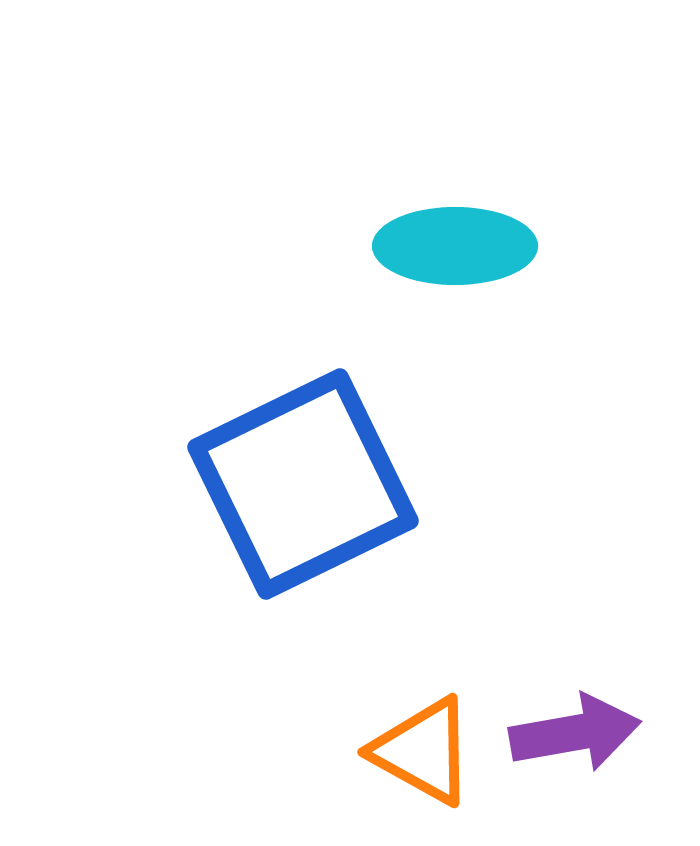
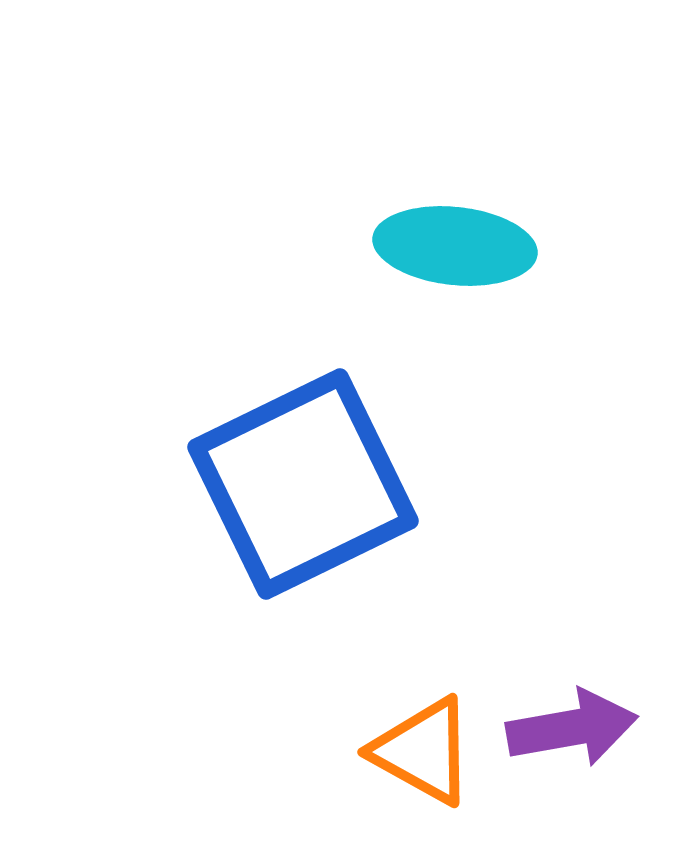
cyan ellipse: rotated 6 degrees clockwise
purple arrow: moved 3 px left, 5 px up
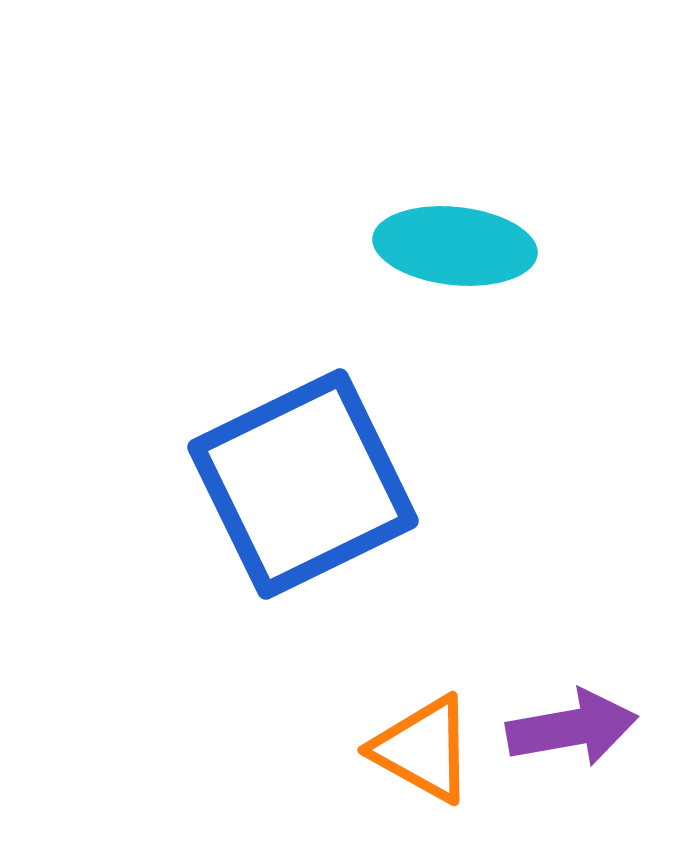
orange triangle: moved 2 px up
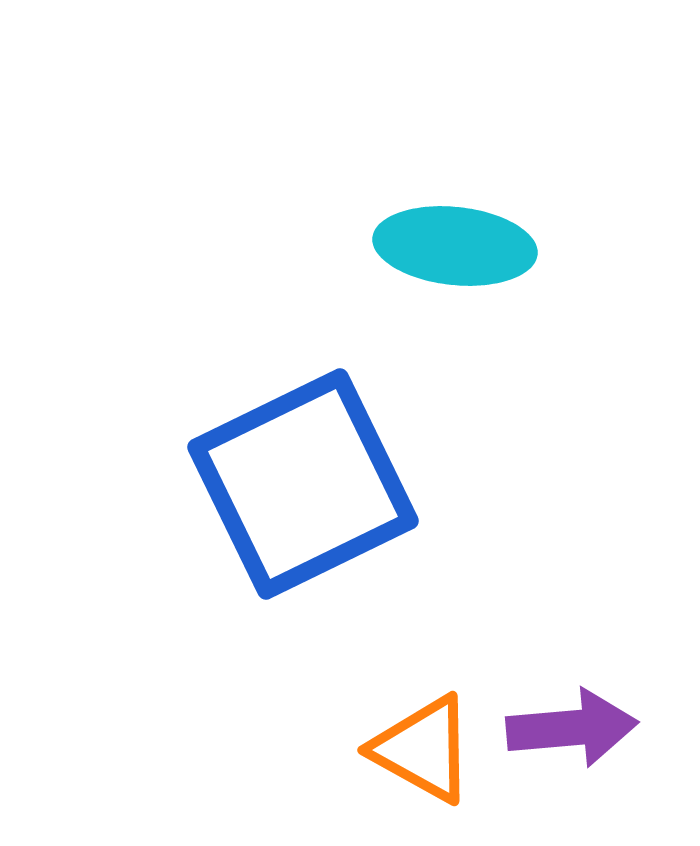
purple arrow: rotated 5 degrees clockwise
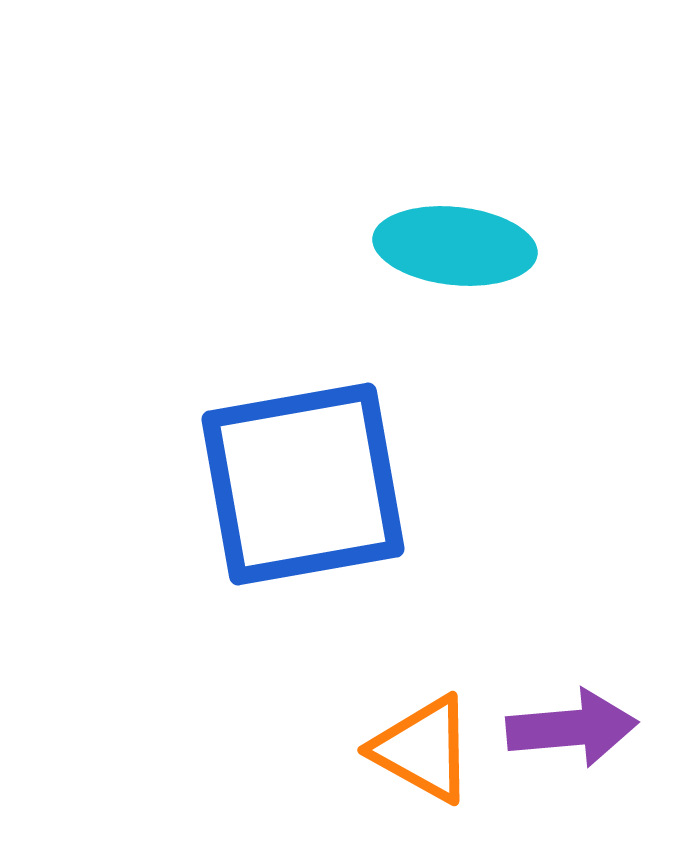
blue square: rotated 16 degrees clockwise
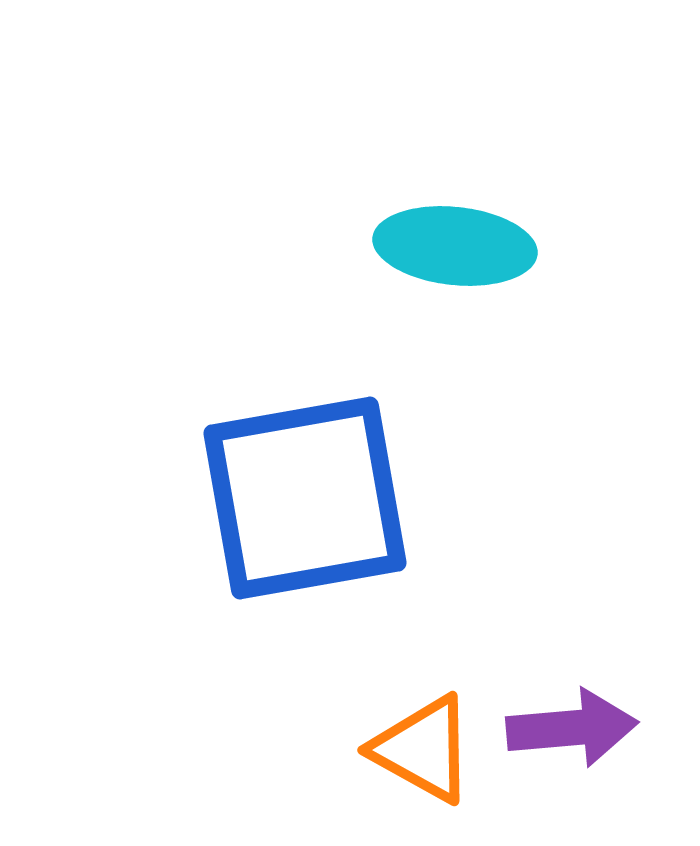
blue square: moved 2 px right, 14 px down
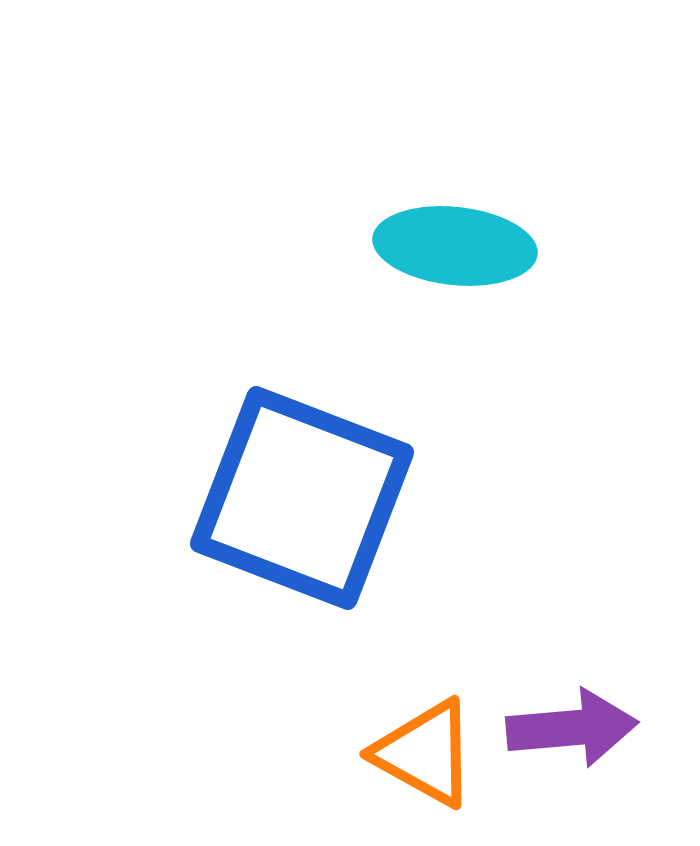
blue square: moved 3 px left; rotated 31 degrees clockwise
orange triangle: moved 2 px right, 4 px down
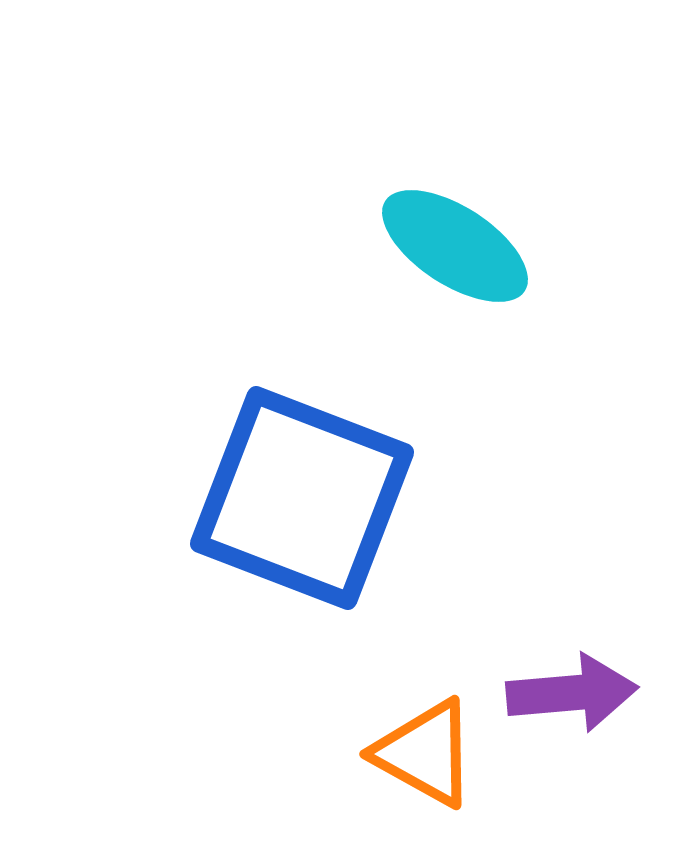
cyan ellipse: rotated 27 degrees clockwise
purple arrow: moved 35 px up
